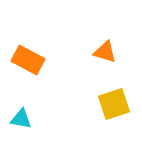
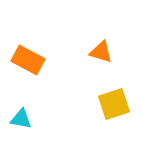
orange triangle: moved 4 px left
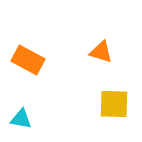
yellow square: rotated 20 degrees clockwise
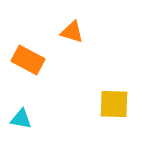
orange triangle: moved 29 px left, 20 px up
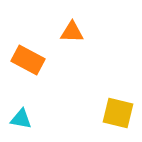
orange triangle: rotated 15 degrees counterclockwise
yellow square: moved 4 px right, 9 px down; rotated 12 degrees clockwise
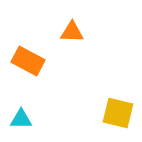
orange rectangle: moved 1 px down
cyan triangle: rotated 10 degrees counterclockwise
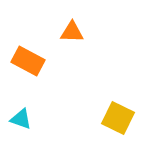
yellow square: moved 5 px down; rotated 12 degrees clockwise
cyan triangle: rotated 20 degrees clockwise
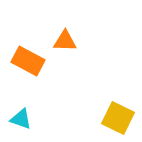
orange triangle: moved 7 px left, 9 px down
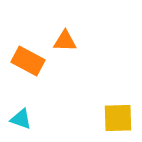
yellow square: rotated 28 degrees counterclockwise
